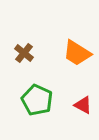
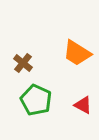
brown cross: moved 1 px left, 10 px down
green pentagon: moved 1 px left
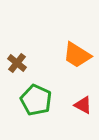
orange trapezoid: moved 2 px down
brown cross: moved 6 px left
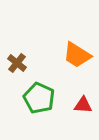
green pentagon: moved 3 px right, 2 px up
red triangle: rotated 24 degrees counterclockwise
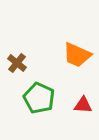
orange trapezoid: rotated 8 degrees counterclockwise
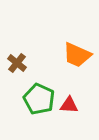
green pentagon: moved 1 px down
red triangle: moved 14 px left
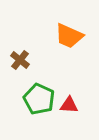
orange trapezoid: moved 8 px left, 19 px up
brown cross: moved 3 px right, 3 px up
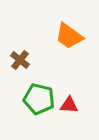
orange trapezoid: rotated 12 degrees clockwise
green pentagon: rotated 12 degrees counterclockwise
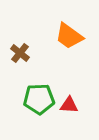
brown cross: moved 7 px up
green pentagon: rotated 16 degrees counterclockwise
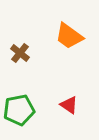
green pentagon: moved 20 px left, 11 px down; rotated 8 degrees counterclockwise
red triangle: rotated 30 degrees clockwise
